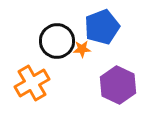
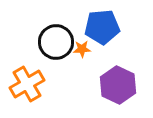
blue pentagon: rotated 16 degrees clockwise
black circle: moved 1 px left, 1 px down
orange cross: moved 5 px left, 1 px down
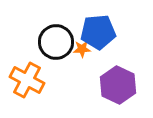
blue pentagon: moved 4 px left, 5 px down
orange cross: moved 4 px up; rotated 32 degrees counterclockwise
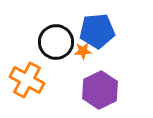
blue pentagon: moved 1 px left, 1 px up
orange star: moved 1 px right, 2 px down
purple hexagon: moved 18 px left, 5 px down; rotated 9 degrees clockwise
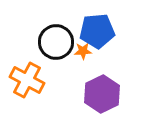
purple hexagon: moved 2 px right, 4 px down
